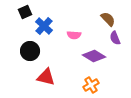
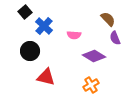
black square: rotated 16 degrees counterclockwise
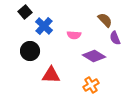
brown semicircle: moved 3 px left, 1 px down
red triangle: moved 5 px right, 2 px up; rotated 12 degrees counterclockwise
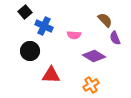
blue cross: rotated 18 degrees counterclockwise
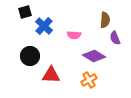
black square: rotated 24 degrees clockwise
brown semicircle: rotated 49 degrees clockwise
blue cross: rotated 18 degrees clockwise
black circle: moved 5 px down
orange cross: moved 2 px left, 5 px up
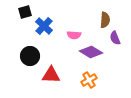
purple diamond: moved 3 px left, 4 px up
